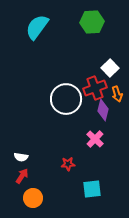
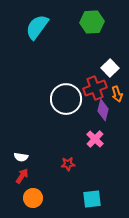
cyan square: moved 10 px down
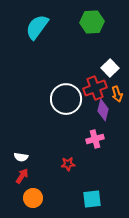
pink cross: rotated 30 degrees clockwise
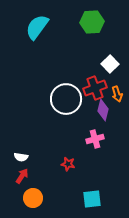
white square: moved 4 px up
red star: rotated 16 degrees clockwise
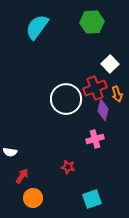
white semicircle: moved 11 px left, 5 px up
red star: moved 3 px down
cyan square: rotated 12 degrees counterclockwise
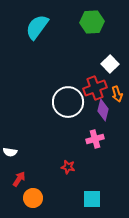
white circle: moved 2 px right, 3 px down
red arrow: moved 3 px left, 3 px down
cyan square: rotated 18 degrees clockwise
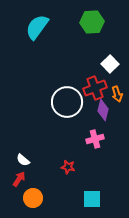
white circle: moved 1 px left
white semicircle: moved 13 px right, 8 px down; rotated 32 degrees clockwise
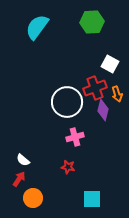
white square: rotated 18 degrees counterclockwise
pink cross: moved 20 px left, 2 px up
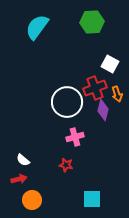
red star: moved 2 px left, 2 px up
red arrow: rotated 42 degrees clockwise
orange circle: moved 1 px left, 2 px down
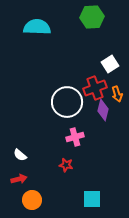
green hexagon: moved 5 px up
cyan semicircle: rotated 56 degrees clockwise
white square: rotated 30 degrees clockwise
white semicircle: moved 3 px left, 5 px up
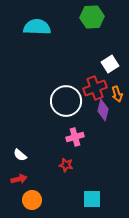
white circle: moved 1 px left, 1 px up
